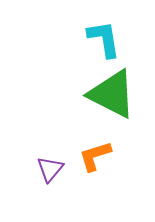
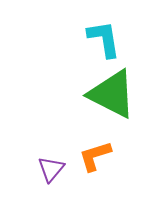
purple triangle: moved 1 px right
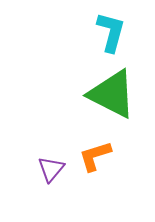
cyan L-shape: moved 7 px right, 7 px up; rotated 24 degrees clockwise
